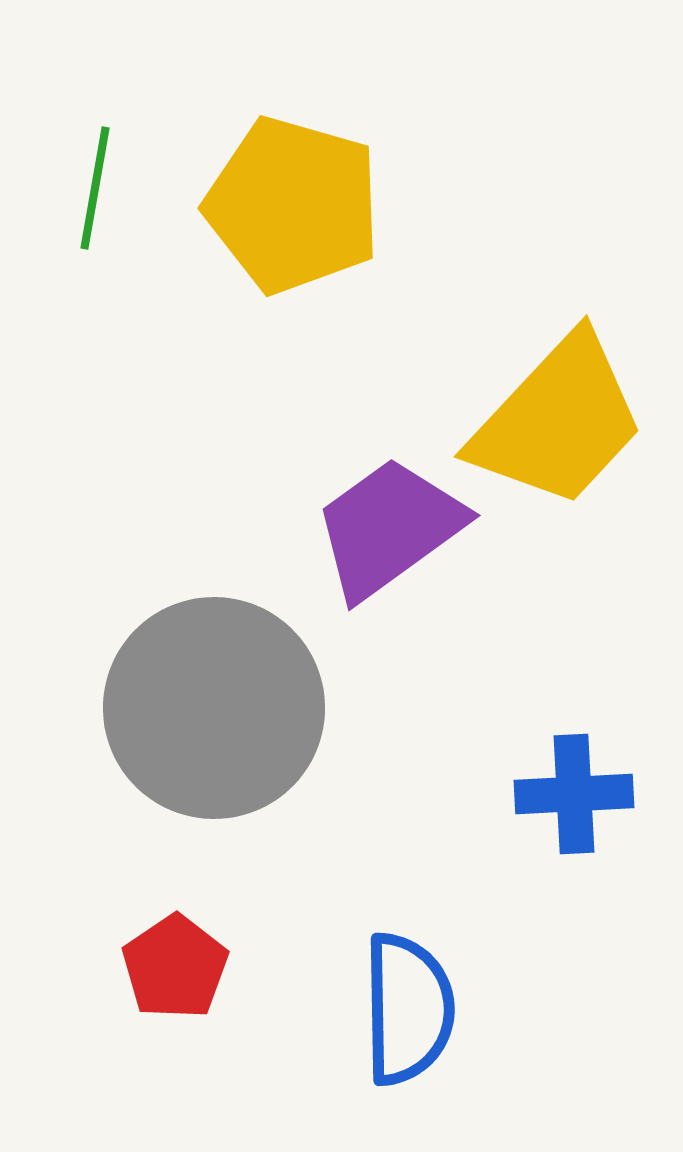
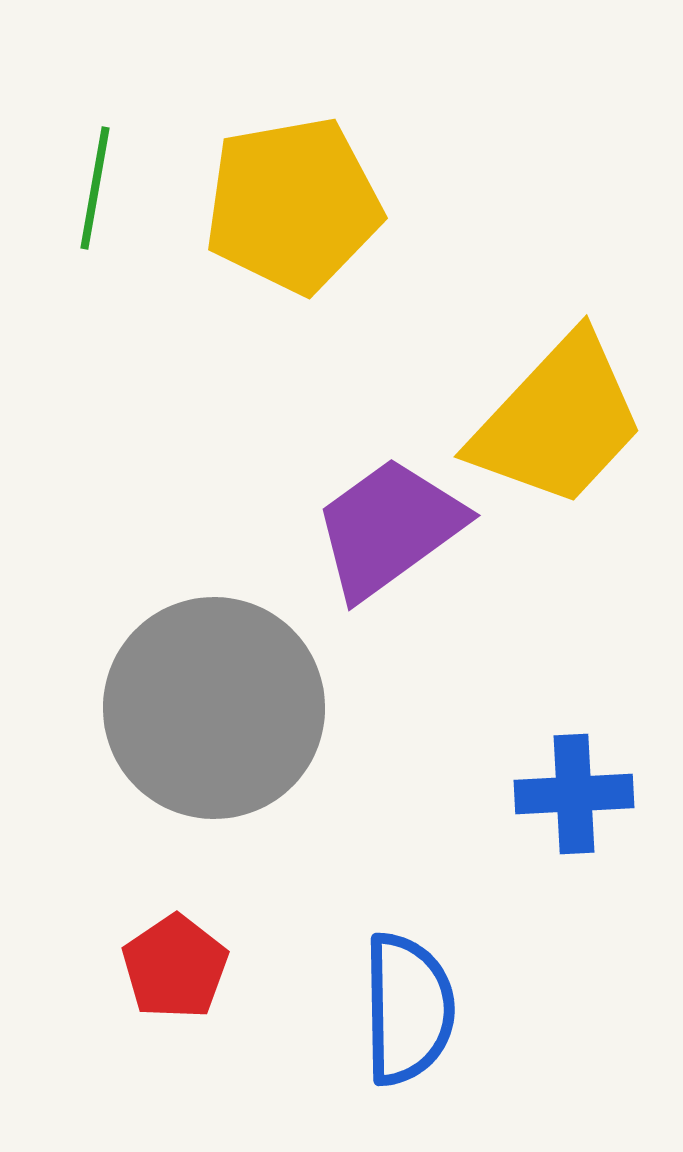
yellow pentagon: rotated 26 degrees counterclockwise
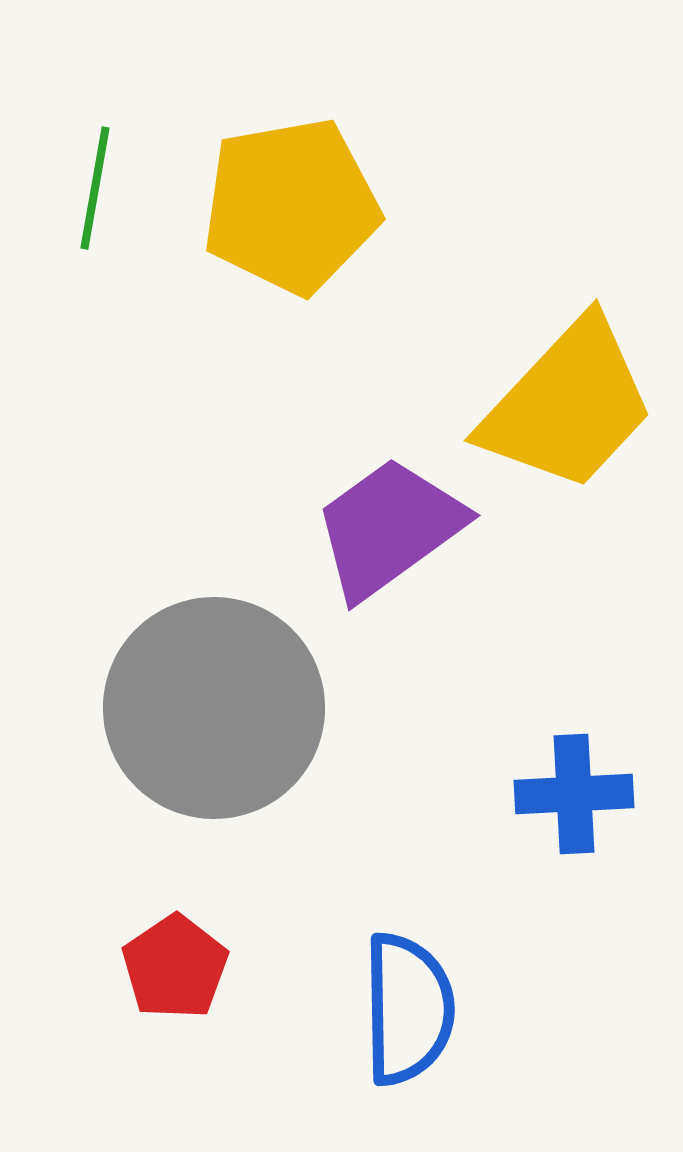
yellow pentagon: moved 2 px left, 1 px down
yellow trapezoid: moved 10 px right, 16 px up
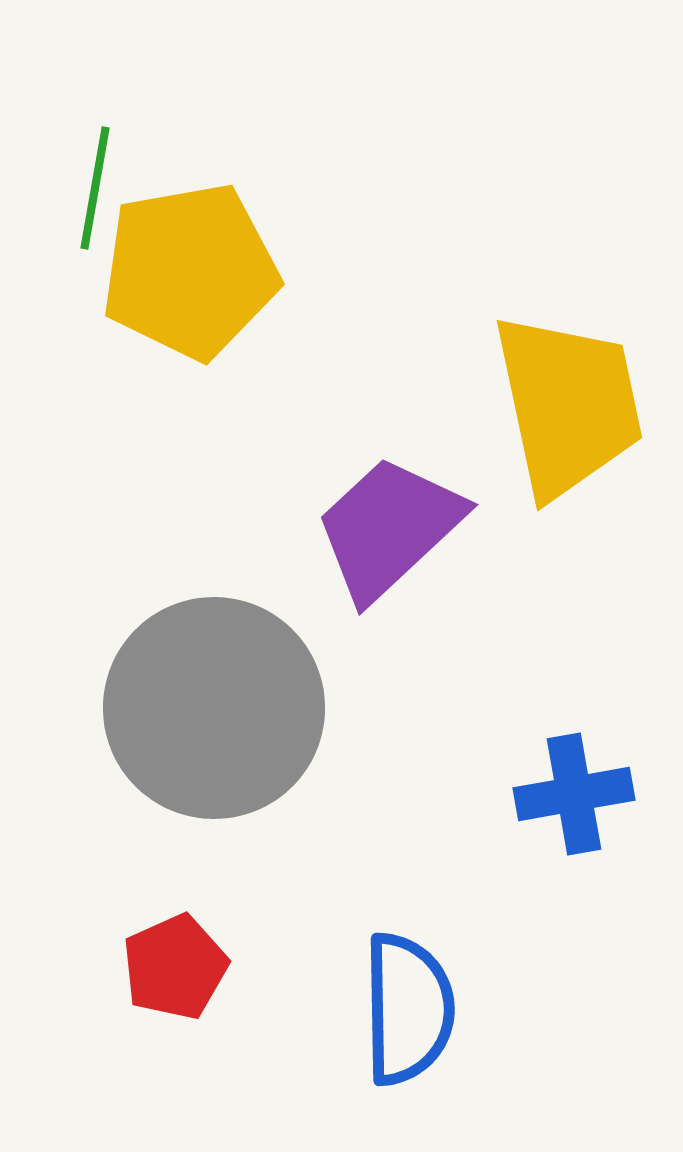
yellow pentagon: moved 101 px left, 65 px down
yellow trapezoid: rotated 55 degrees counterclockwise
purple trapezoid: rotated 7 degrees counterclockwise
blue cross: rotated 7 degrees counterclockwise
red pentagon: rotated 10 degrees clockwise
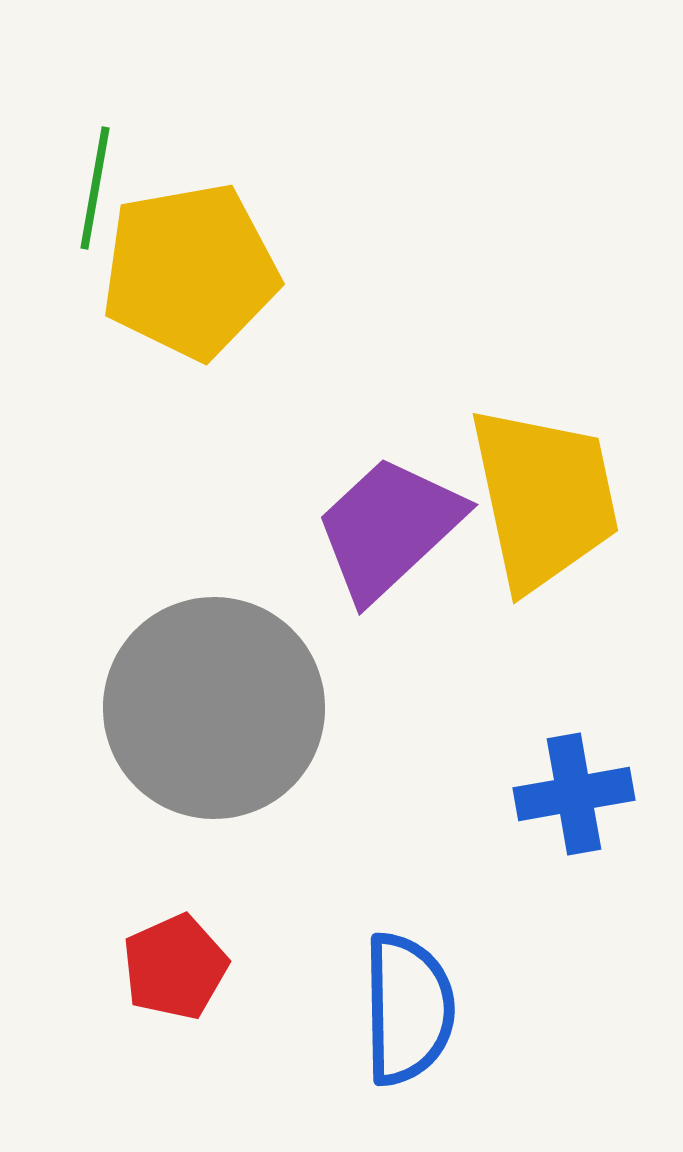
yellow trapezoid: moved 24 px left, 93 px down
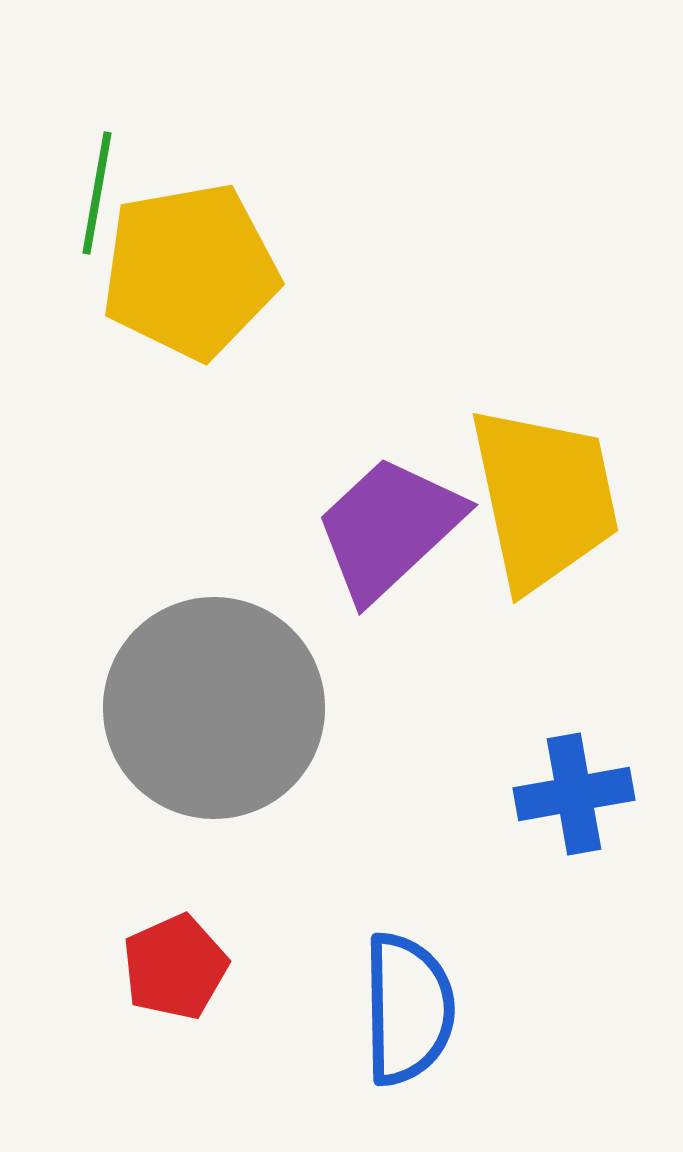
green line: moved 2 px right, 5 px down
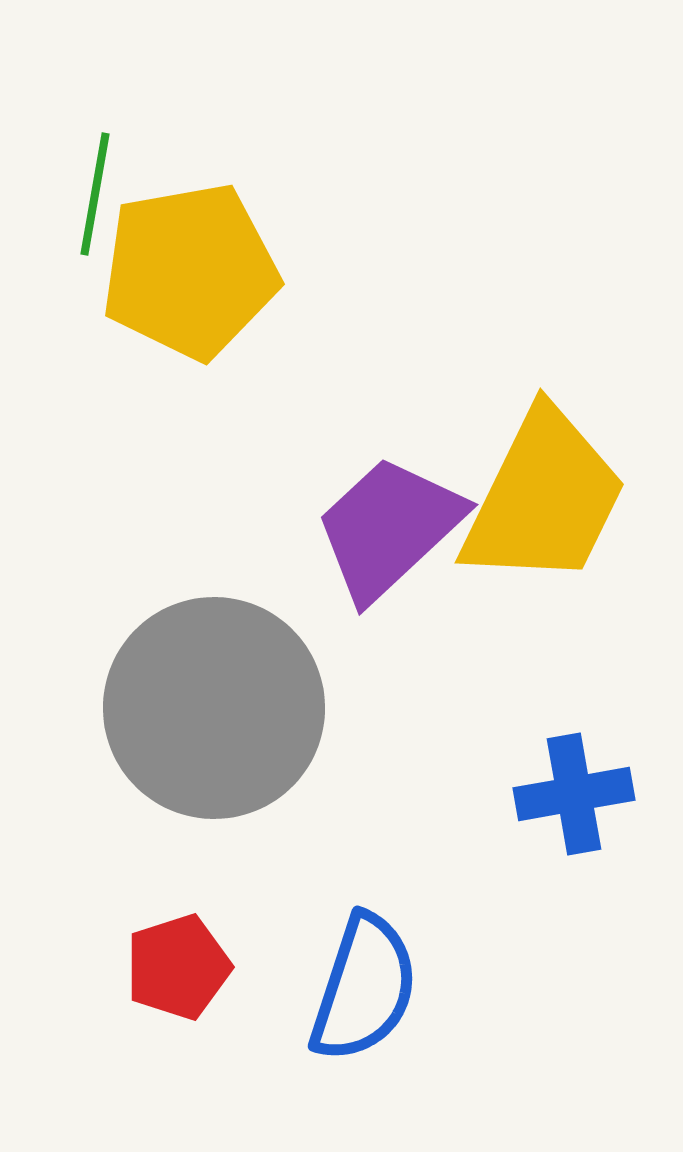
green line: moved 2 px left, 1 px down
yellow trapezoid: rotated 38 degrees clockwise
red pentagon: moved 3 px right; rotated 6 degrees clockwise
blue semicircle: moved 44 px left, 21 px up; rotated 19 degrees clockwise
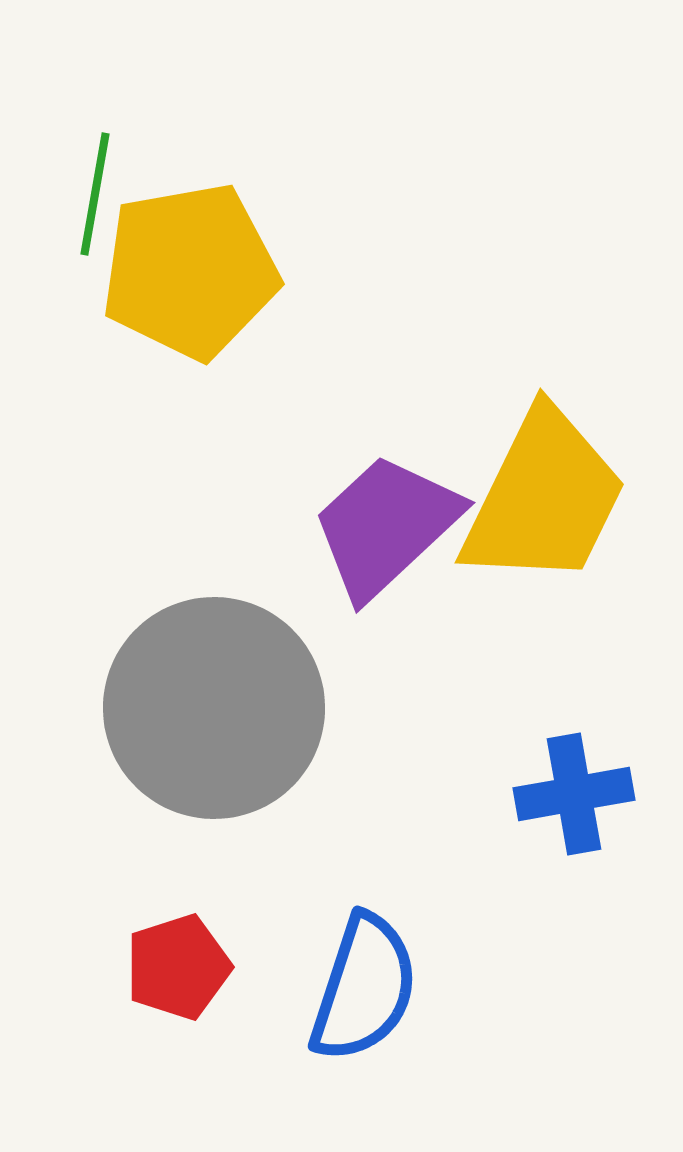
purple trapezoid: moved 3 px left, 2 px up
